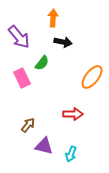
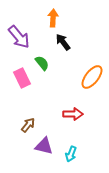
black arrow: rotated 138 degrees counterclockwise
green semicircle: rotated 77 degrees counterclockwise
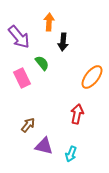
orange arrow: moved 4 px left, 4 px down
black arrow: rotated 138 degrees counterclockwise
red arrow: moved 4 px right; rotated 78 degrees counterclockwise
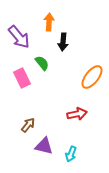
red arrow: rotated 66 degrees clockwise
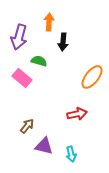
purple arrow: rotated 55 degrees clockwise
green semicircle: moved 3 px left, 2 px up; rotated 35 degrees counterclockwise
pink rectangle: rotated 24 degrees counterclockwise
brown arrow: moved 1 px left, 1 px down
cyan arrow: rotated 35 degrees counterclockwise
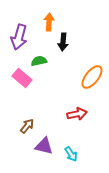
green semicircle: rotated 28 degrees counterclockwise
cyan arrow: rotated 21 degrees counterclockwise
